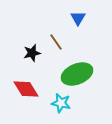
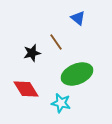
blue triangle: rotated 21 degrees counterclockwise
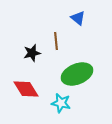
brown line: moved 1 px up; rotated 30 degrees clockwise
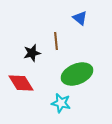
blue triangle: moved 2 px right
red diamond: moved 5 px left, 6 px up
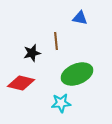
blue triangle: rotated 28 degrees counterclockwise
red diamond: rotated 44 degrees counterclockwise
cyan star: rotated 18 degrees counterclockwise
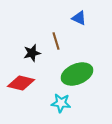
blue triangle: moved 1 px left; rotated 14 degrees clockwise
brown line: rotated 12 degrees counterclockwise
cyan star: rotated 12 degrees clockwise
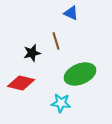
blue triangle: moved 8 px left, 5 px up
green ellipse: moved 3 px right
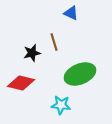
brown line: moved 2 px left, 1 px down
cyan star: moved 2 px down
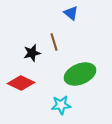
blue triangle: rotated 14 degrees clockwise
red diamond: rotated 12 degrees clockwise
cyan star: rotated 12 degrees counterclockwise
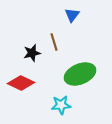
blue triangle: moved 1 px right, 2 px down; rotated 28 degrees clockwise
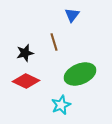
black star: moved 7 px left
red diamond: moved 5 px right, 2 px up
cyan star: rotated 18 degrees counterclockwise
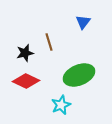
blue triangle: moved 11 px right, 7 px down
brown line: moved 5 px left
green ellipse: moved 1 px left, 1 px down
